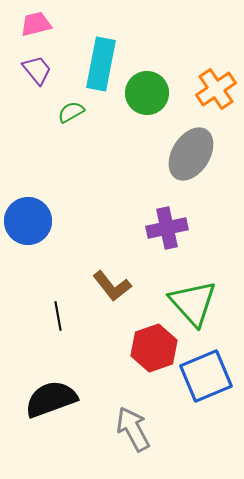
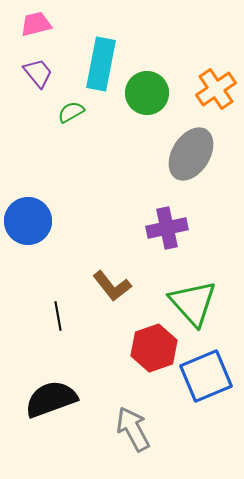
purple trapezoid: moved 1 px right, 3 px down
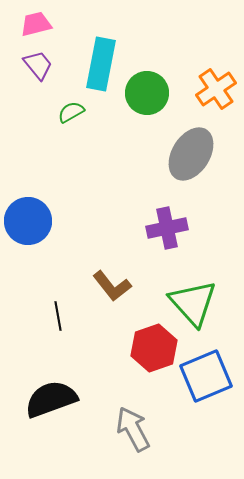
purple trapezoid: moved 8 px up
